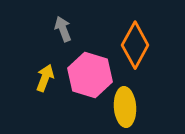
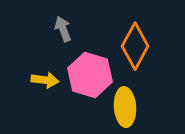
orange diamond: moved 1 px down
yellow arrow: moved 2 px down; rotated 76 degrees clockwise
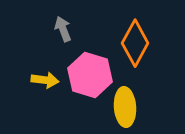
orange diamond: moved 3 px up
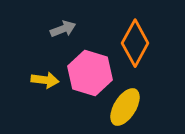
gray arrow: rotated 90 degrees clockwise
pink hexagon: moved 2 px up
yellow ellipse: rotated 36 degrees clockwise
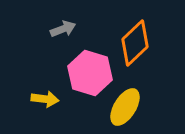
orange diamond: rotated 18 degrees clockwise
yellow arrow: moved 19 px down
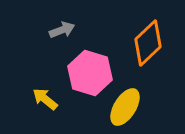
gray arrow: moved 1 px left, 1 px down
orange diamond: moved 13 px right
yellow arrow: rotated 148 degrees counterclockwise
